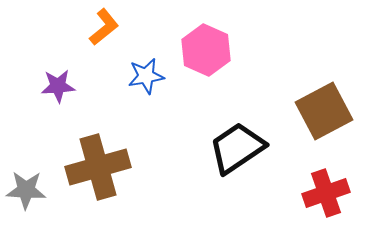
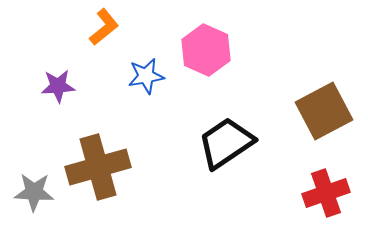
black trapezoid: moved 11 px left, 5 px up
gray star: moved 8 px right, 2 px down
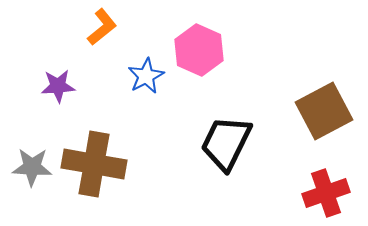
orange L-shape: moved 2 px left
pink hexagon: moved 7 px left
blue star: rotated 18 degrees counterclockwise
black trapezoid: rotated 30 degrees counterclockwise
brown cross: moved 4 px left, 3 px up; rotated 26 degrees clockwise
gray star: moved 2 px left, 25 px up
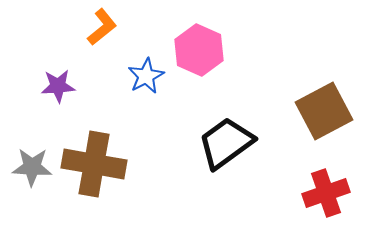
black trapezoid: rotated 28 degrees clockwise
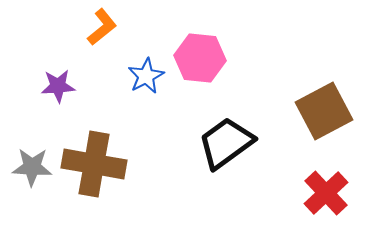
pink hexagon: moved 1 px right, 8 px down; rotated 18 degrees counterclockwise
red cross: rotated 24 degrees counterclockwise
